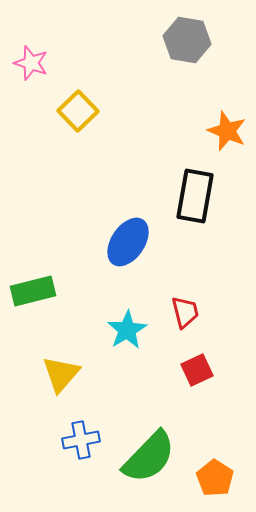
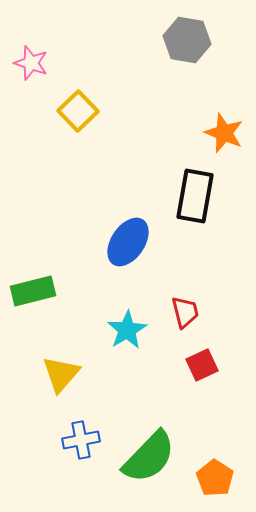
orange star: moved 3 px left, 2 px down
red square: moved 5 px right, 5 px up
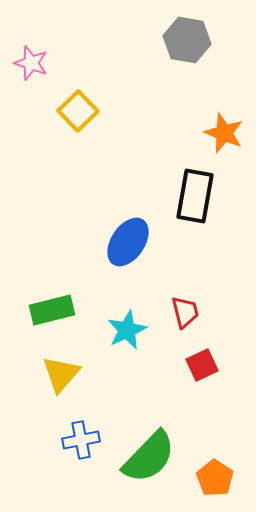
green rectangle: moved 19 px right, 19 px down
cyan star: rotated 6 degrees clockwise
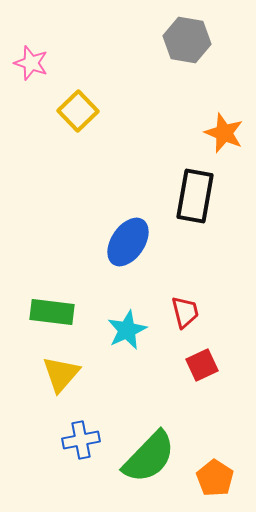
green rectangle: moved 2 px down; rotated 21 degrees clockwise
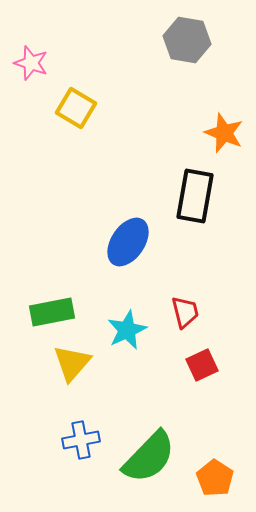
yellow square: moved 2 px left, 3 px up; rotated 15 degrees counterclockwise
green rectangle: rotated 18 degrees counterclockwise
yellow triangle: moved 11 px right, 11 px up
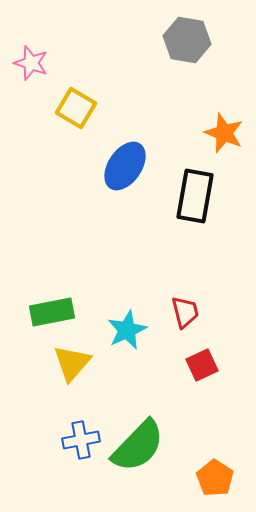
blue ellipse: moved 3 px left, 76 px up
green semicircle: moved 11 px left, 11 px up
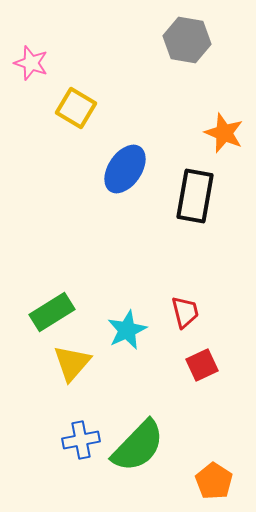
blue ellipse: moved 3 px down
green rectangle: rotated 21 degrees counterclockwise
orange pentagon: moved 1 px left, 3 px down
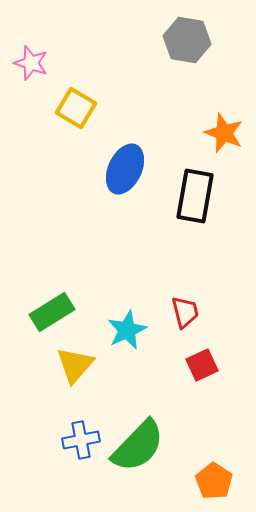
blue ellipse: rotated 9 degrees counterclockwise
yellow triangle: moved 3 px right, 2 px down
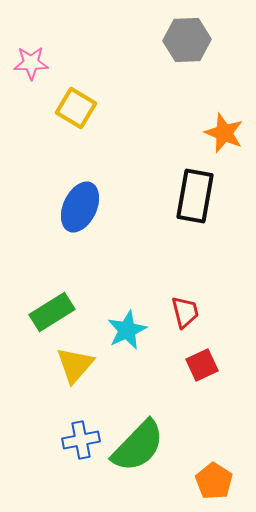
gray hexagon: rotated 12 degrees counterclockwise
pink star: rotated 20 degrees counterclockwise
blue ellipse: moved 45 px left, 38 px down
